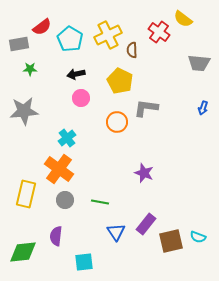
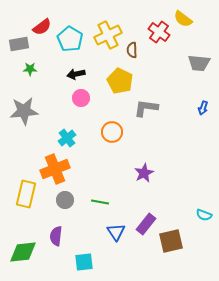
orange circle: moved 5 px left, 10 px down
orange cross: moved 4 px left; rotated 32 degrees clockwise
purple star: rotated 24 degrees clockwise
cyan semicircle: moved 6 px right, 22 px up
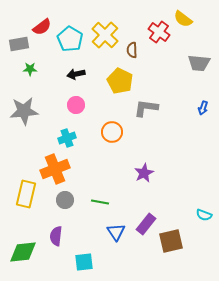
yellow cross: moved 3 px left; rotated 20 degrees counterclockwise
pink circle: moved 5 px left, 7 px down
cyan cross: rotated 18 degrees clockwise
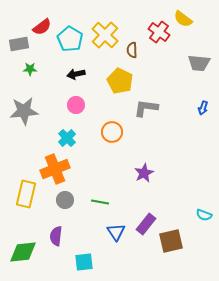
cyan cross: rotated 24 degrees counterclockwise
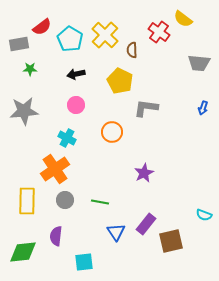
cyan cross: rotated 18 degrees counterclockwise
orange cross: rotated 12 degrees counterclockwise
yellow rectangle: moved 1 px right, 7 px down; rotated 12 degrees counterclockwise
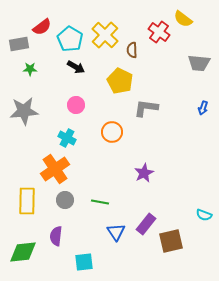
black arrow: moved 7 px up; rotated 138 degrees counterclockwise
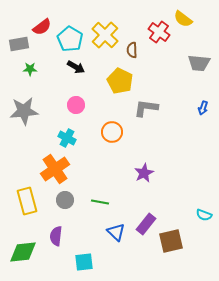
yellow rectangle: rotated 16 degrees counterclockwise
blue triangle: rotated 12 degrees counterclockwise
